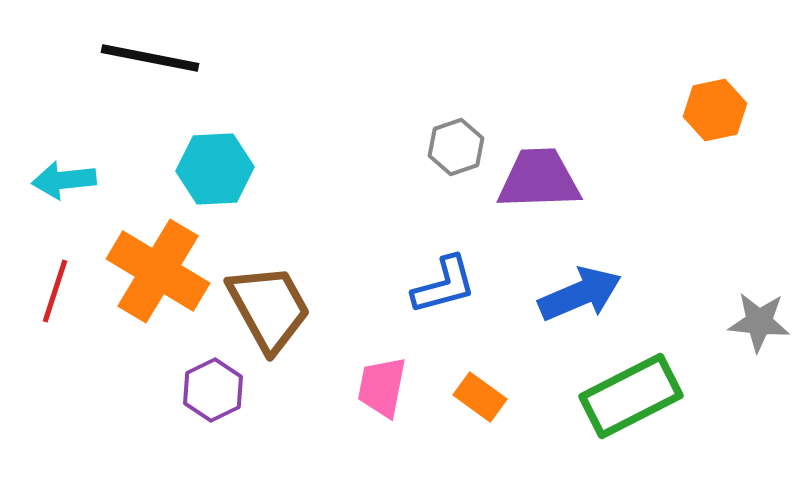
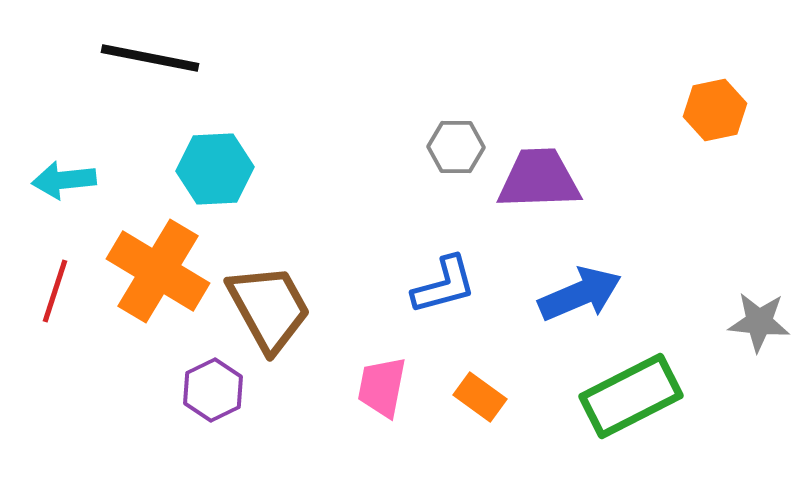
gray hexagon: rotated 20 degrees clockwise
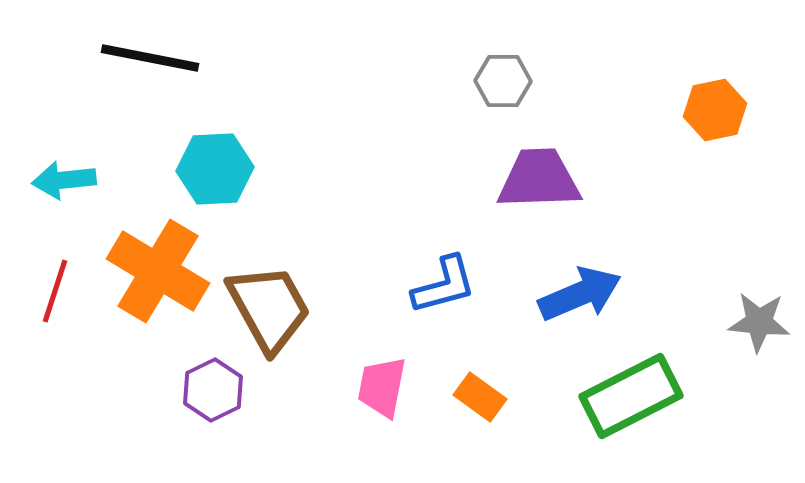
gray hexagon: moved 47 px right, 66 px up
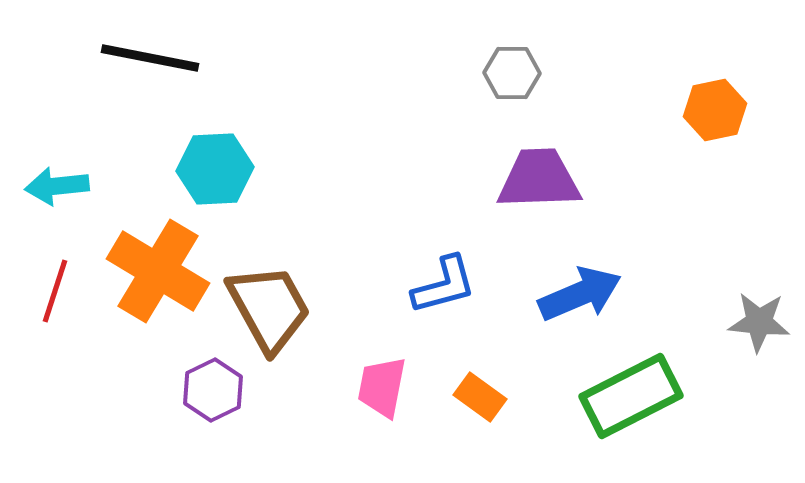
gray hexagon: moved 9 px right, 8 px up
cyan arrow: moved 7 px left, 6 px down
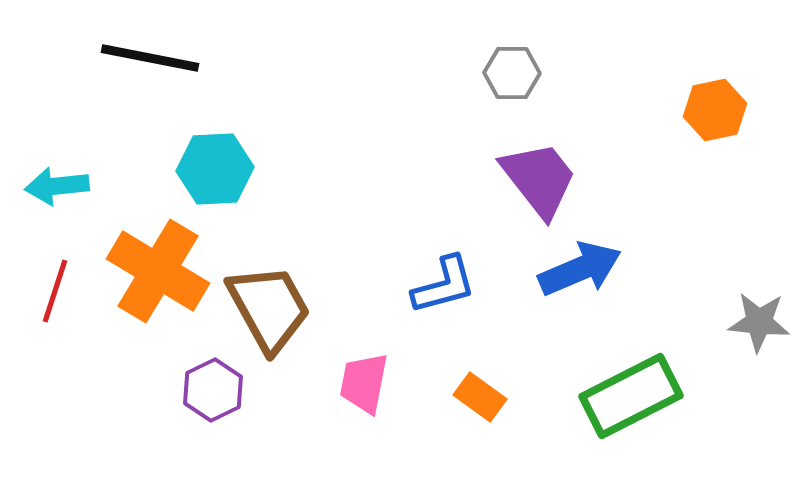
purple trapezoid: rotated 54 degrees clockwise
blue arrow: moved 25 px up
pink trapezoid: moved 18 px left, 4 px up
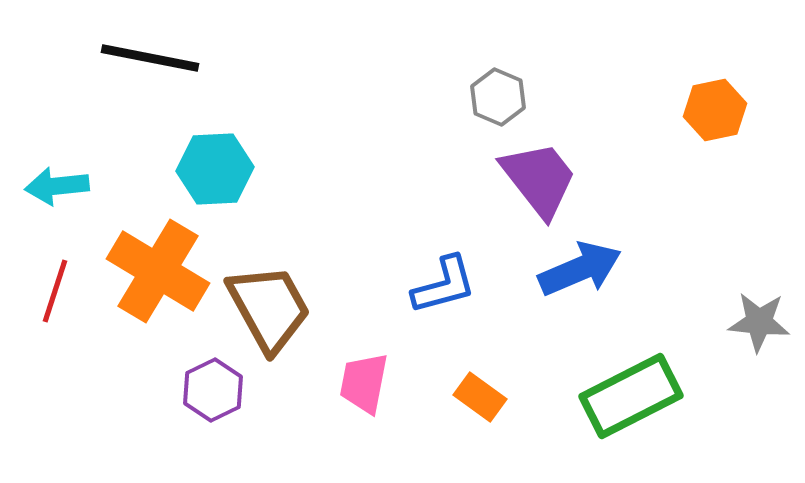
gray hexagon: moved 14 px left, 24 px down; rotated 22 degrees clockwise
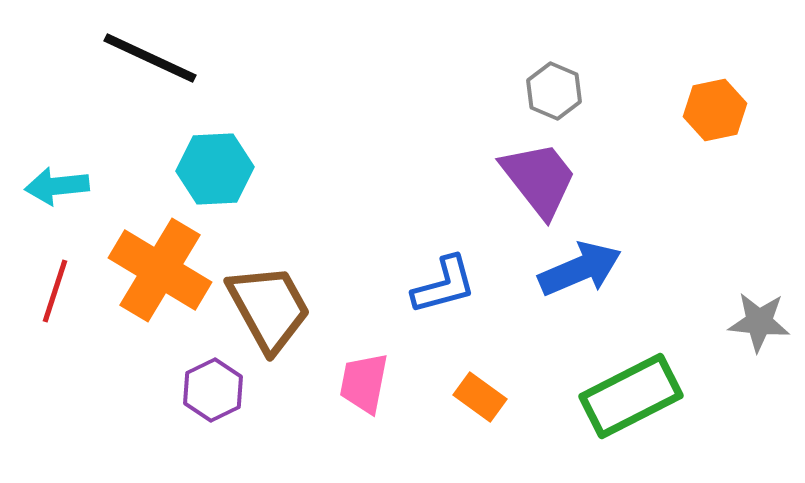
black line: rotated 14 degrees clockwise
gray hexagon: moved 56 px right, 6 px up
orange cross: moved 2 px right, 1 px up
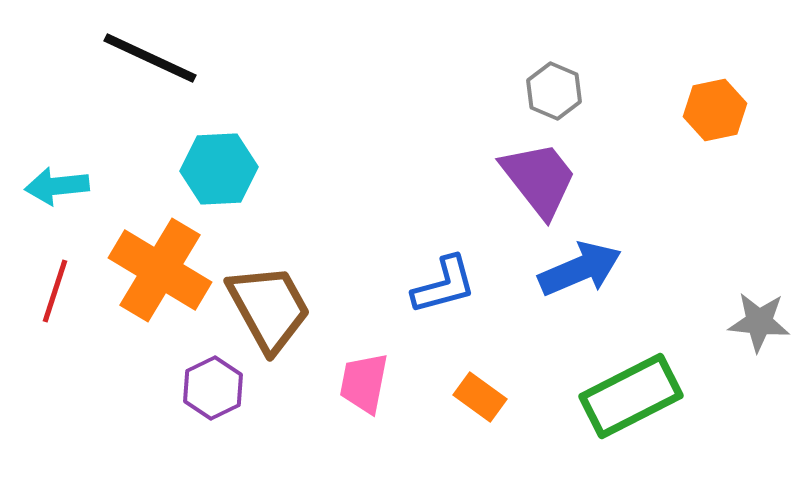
cyan hexagon: moved 4 px right
purple hexagon: moved 2 px up
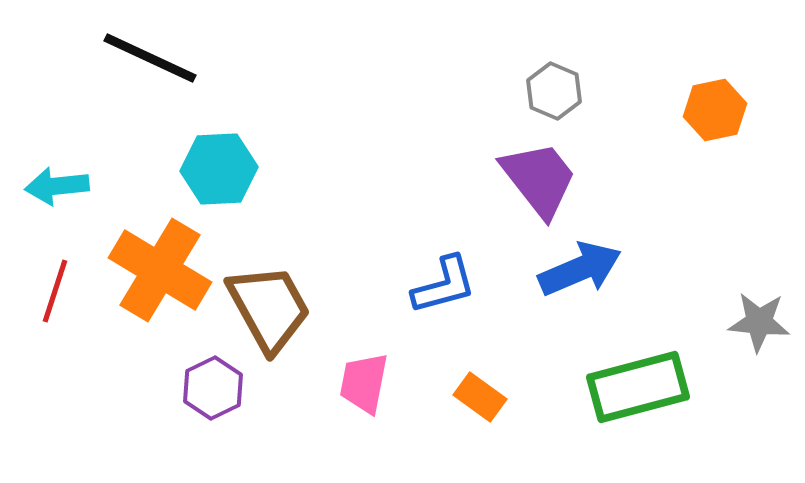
green rectangle: moved 7 px right, 9 px up; rotated 12 degrees clockwise
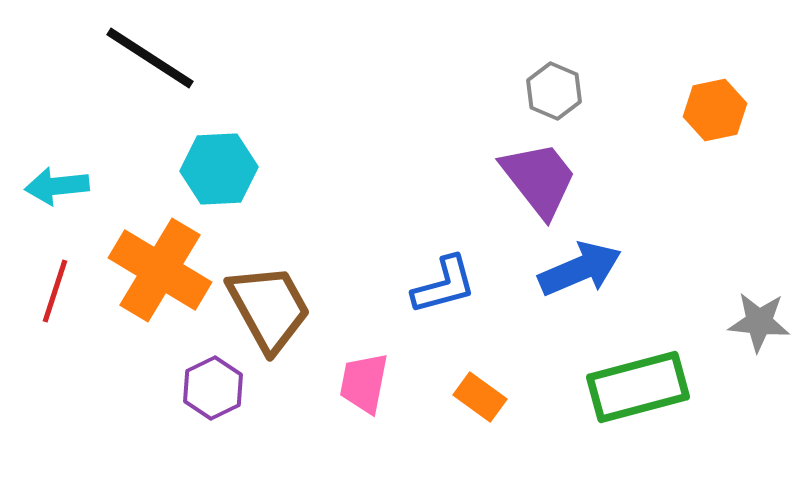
black line: rotated 8 degrees clockwise
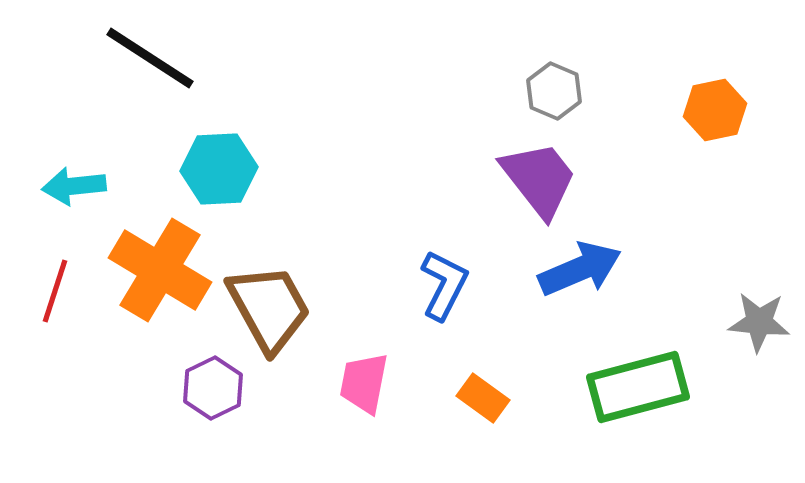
cyan arrow: moved 17 px right
blue L-shape: rotated 48 degrees counterclockwise
orange rectangle: moved 3 px right, 1 px down
